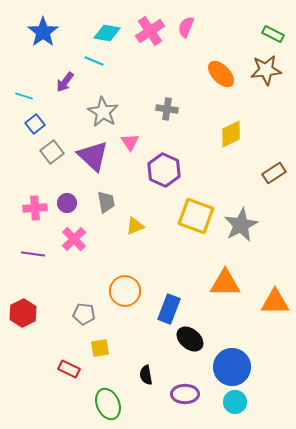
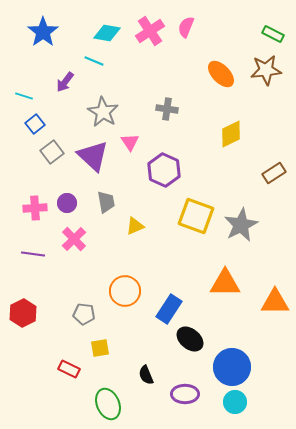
blue rectangle at (169, 309): rotated 12 degrees clockwise
black semicircle at (146, 375): rotated 12 degrees counterclockwise
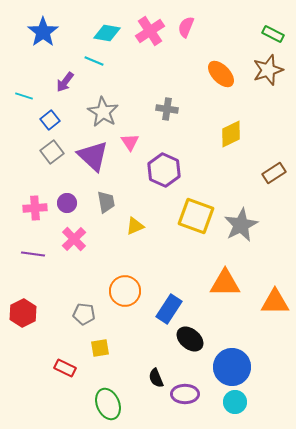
brown star at (266, 70): moved 2 px right; rotated 12 degrees counterclockwise
blue square at (35, 124): moved 15 px right, 4 px up
red rectangle at (69, 369): moved 4 px left, 1 px up
black semicircle at (146, 375): moved 10 px right, 3 px down
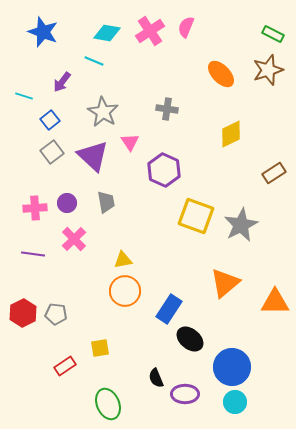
blue star at (43, 32): rotated 16 degrees counterclockwise
purple arrow at (65, 82): moved 3 px left
yellow triangle at (135, 226): moved 12 px left, 34 px down; rotated 12 degrees clockwise
orange triangle at (225, 283): rotated 40 degrees counterclockwise
gray pentagon at (84, 314): moved 28 px left
red rectangle at (65, 368): moved 2 px up; rotated 60 degrees counterclockwise
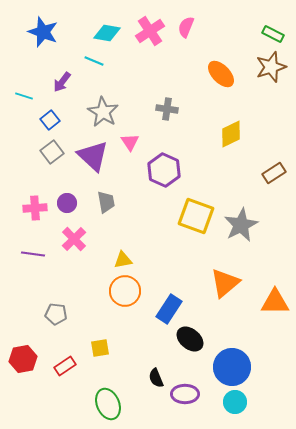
brown star at (268, 70): moved 3 px right, 3 px up
red hexagon at (23, 313): moved 46 px down; rotated 16 degrees clockwise
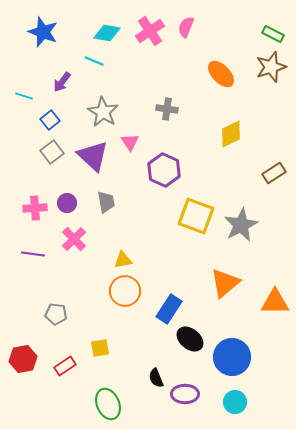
blue circle at (232, 367): moved 10 px up
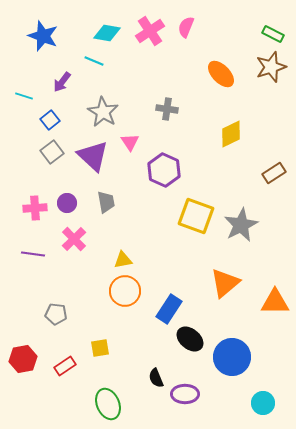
blue star at (43, 32): moved 4 px down
cyan circle at (235, 402): moved 28 px right, 1 px down
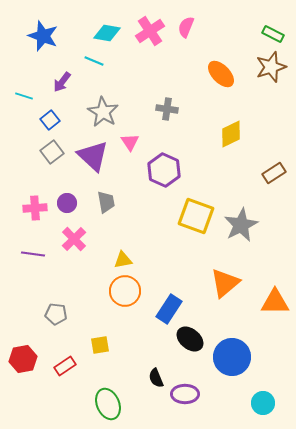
yellow square at (100, 348): moved 3 px up
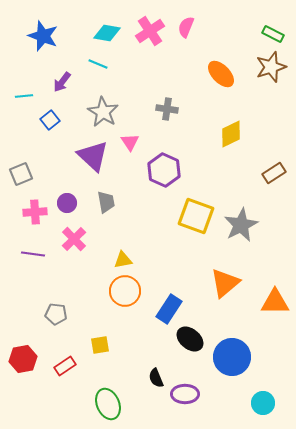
cyan line at (94, 61): moved 4 px right, 3 px down
cyan line at (24, 96): rotated 24 degrees counterclockwise
gray square at (52, 152): moved 31 px left, 22 px down; rotated 15 degrees clockwise
pink cross at (35, 208): moved 4 px down
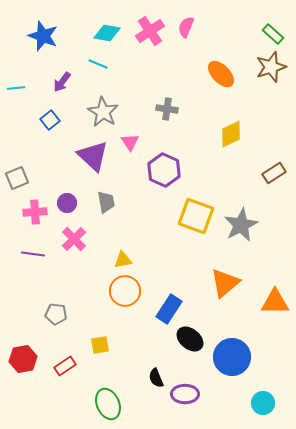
green rectangle at (273, 34): rotated 15 degrees clockwise
cyan line at (24, 96): moved 8 px left, 8 px up
gray square at (21, 174): moved 4 px left, 4 px down
